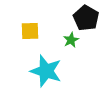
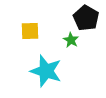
green star: rotated 14 degrees counterclockwise
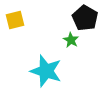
black pentagon: moved 1 px left
yellow square: moved 15 px left, 11 px up; rotated 12 degrees counterclockwise
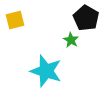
black pentagon: moved 1 px right
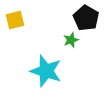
green star: rotated 21 degrees clockwise
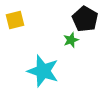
black pentagon: moved 1 px left, 1 px down
cyan star: moved 3 px left
